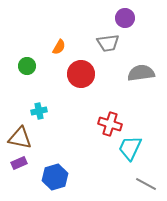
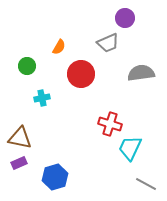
gray trapezoid: rotated 15 degrees counterclockwise
cyan cross: moved 3 px right, 13 px up
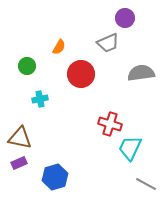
cyan cross: moved 2 px left, 1 px down
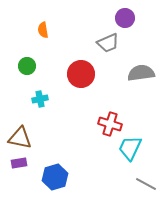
orange semicircle: moved 16 px left, 17 px up; rotated 140 degrees clockwise
purple rectangle: rotated 14 degrees clockwise
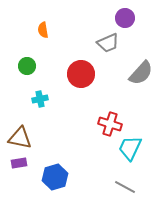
gray semicircle: rotated 140 degrees clockwise
gray line: moved 21 px left, 3 px down
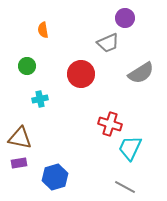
gray semicircle: rotated 16 degrees clockwise
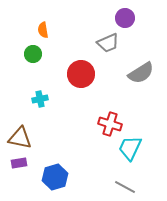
green circle: moved 6 px right, 12 px up
